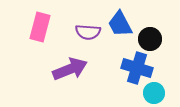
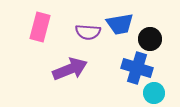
blue trapezoid: rotated 72 degrees counterclockwise
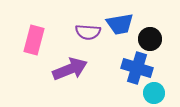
pink rectangle: moved 6 px left, 13 px down
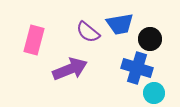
purple semicircle: rotated 35 degrees clockwise
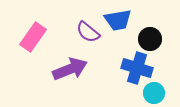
blue trapezoid: moved 2 px left, 4 px up
pink rectangle: moved 1 px left, 3 px up; rotated 20 degrees clockwise
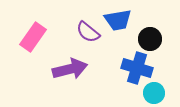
purple arrow: rotated 8 degrees clockwise
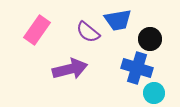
pink rectangle: moved 4 px right, 7 px up
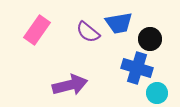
blue trapezoid: moved 1 px right, 3 px down
purple arrow: moved 16 px down
cyan circle: moved 3 px right
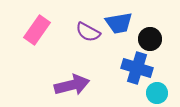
purple semicircle: rotated 10 degrees counterclockwise
purple arrow: moved 2 px right
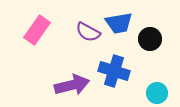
blue cross: moved 23 px left, 3 px down
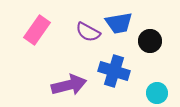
black circle: moved 2 px down
purple arrow: moved 3 px left
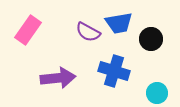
pink rectangle: moved 9 px left
black circle: moved 1 px right, 2 px up
purple arrow: moved 11 px left, 7 px up; rotated 8 degrees clockwise
